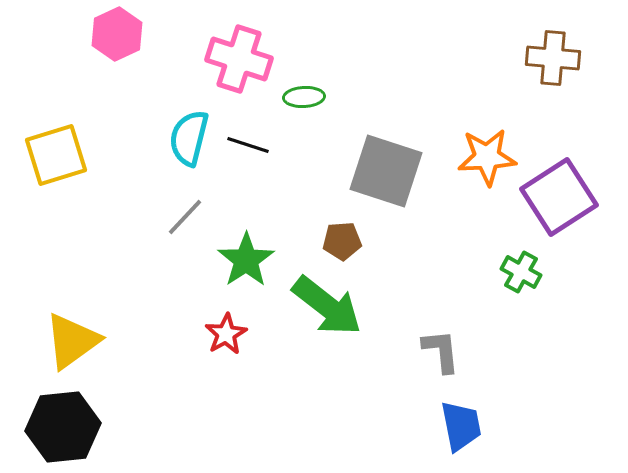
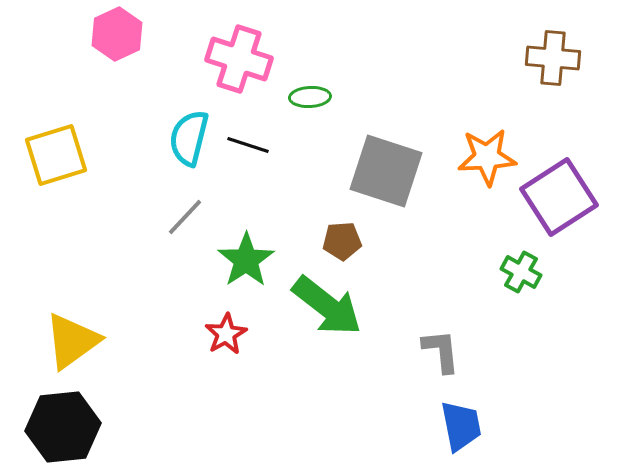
green ellipse: moved 6 px right
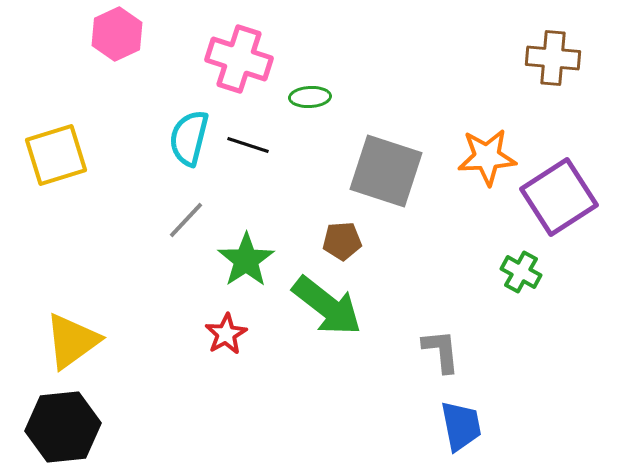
gray line: moved 1 px right, 3 px down
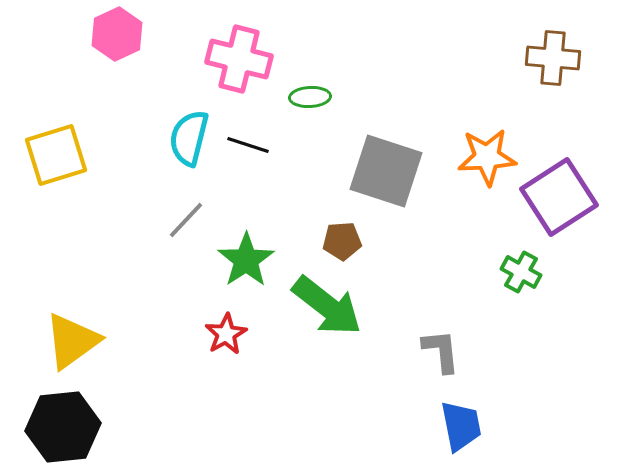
pink cross: rotated 4 degrees counterclockwise
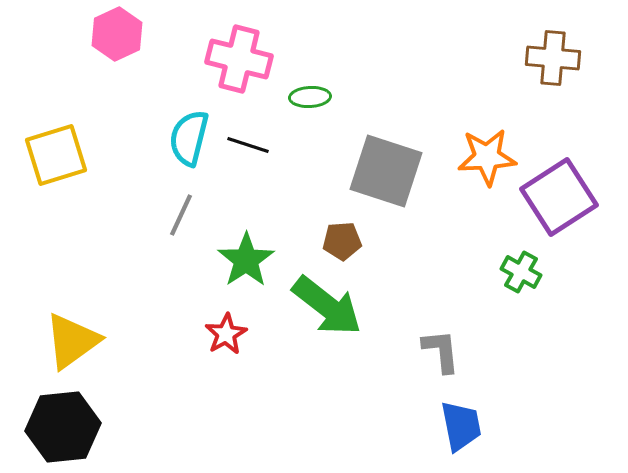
gray line: moved 5 px left, 5 px up; rotated 18 degrees counterclockwise
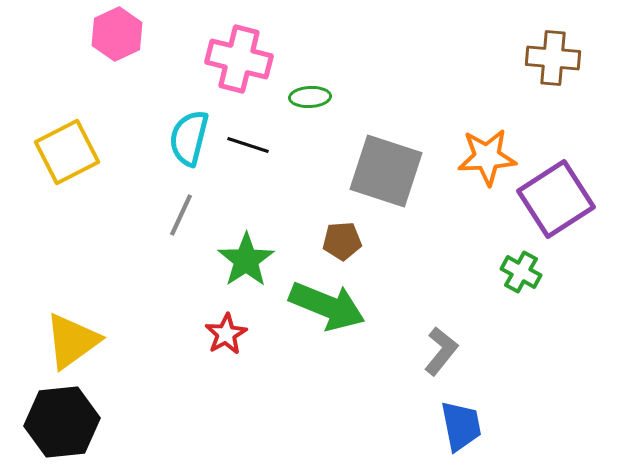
yellow square: moved 11 px right, 3 px up; rotated 10 degrees counterclockwise
purple square: moved 3 px left, 2 px down
green arrow: rotated 16 degrees counterclockwise
gray L-shape: rotated 45 degrees clockwise
black hexagon: moved 1 px left, 5 px up
